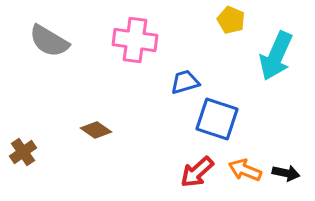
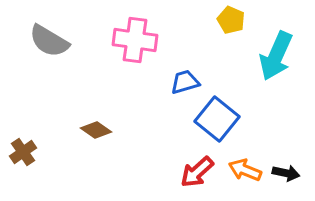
blue square: rotated 21 degrees clockwise
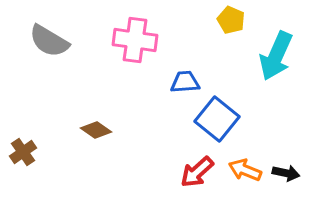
blue trapezoid: rotated 12 degrees clockwise
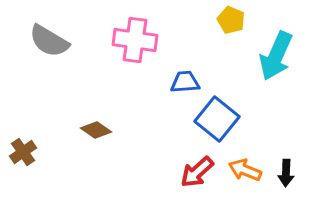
black arrow: rotated 80 degrees clockwise
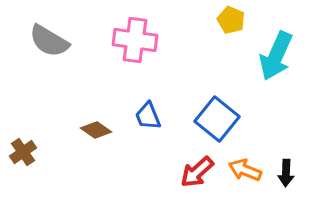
blue trapezoid: moved 37 px left, 34 px down; rotated 108 degrees counterclockwise
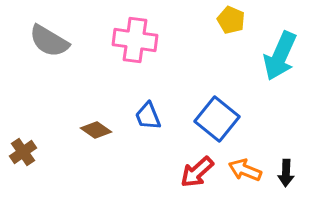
cyan arrow: moved 4 px right
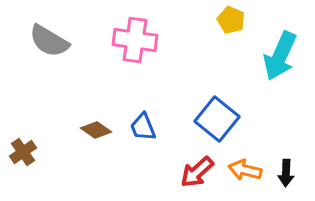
blue trapezoid: moved 5 px left, 11 px down
orange arrow: rotated 8 degrees counterclockwise
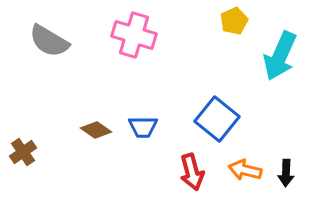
yellow pentagon: moved 3 px right, 1 px down; rotated 24 degrees clockwise
pink cross: moved 1 px left, 5 px up; rotated 9 degrees clockwise
blue trapezoid: rotated 68 degrees counterclockwise
red arrow: moved 5 px left; rotated 63 degrees counterclockwise
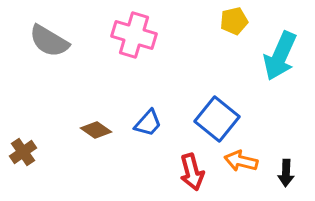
yellow pentagon: rotated 12 degrees clockwise
blue trapezoid: moved 5 px right, 4 px up; rotated 48 degrees counterclockwise
orange arrow: moved 4 px left, 9 px up
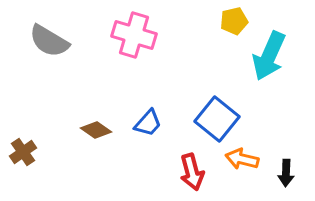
cyan arrow: moved 11 px left
orange arrow: moved 1 px right, 2 px up
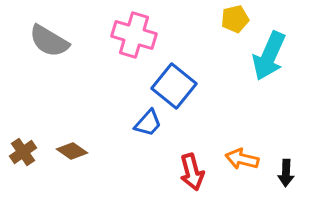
yellow pentagon: moved 1 px right, 2 px up
blue square: moved 43 px left, 33 px up
brown diamond: moved 24 px left, 21 px down
